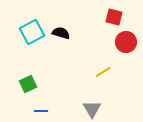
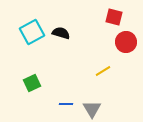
yellow line: moved 1 px up
green square: moved 4 px right, 1 px up
blue line: moved 25 px right, 7 px up
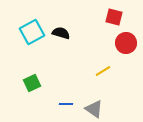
red circle: moved 1 px down
gray triangle: moved 2 px right; rotated 24 degrees counterclockwise
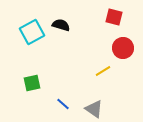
black semicircle: moved 8 px up
red circle: moved 3 px left, 5 px down
green square: rotated 12 degrees clockwise
blue line: moved 3 px left; rotated 40 degrees clockwise
